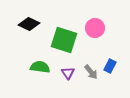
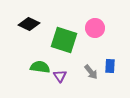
blue rectangle: rotated 24 degrees counterclockwise
purple triangle: moved 8 px left, 3 px down
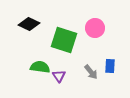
purple triangle: moved 1 px left
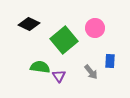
green square: rotated 32 degrees clockwise
blue rectangle: moved 5 px up
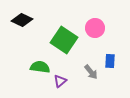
black diamond: moved 7 px left, 4 px up
green square: rotated 16 degrees counterclockwise
purple triangle: moved 1 px right, 5 px down; rotated 24 degrees clockwise
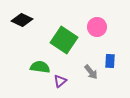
pink circle: moved 2 px right, 1 px up
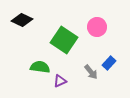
blue rectangle: moved 1 px left, 2 px down; rotated 40 degrees clockwise
purple triangle: rotated 16 degrees clockwise
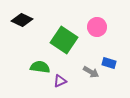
blue rectangle: rotated 64 degrees clockwise
gray arrow: rotated 21 degrees counterclockwise
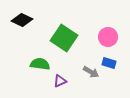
pink circle: moved 11 px right, 10 px down
green square: moved 2 px up
green semicircle: moved 3 px up
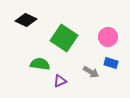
black diamond: moved 4 px right
blue rectangle: moved 2 px right
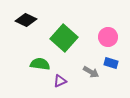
green square: rotated 8 degrees clockwise
